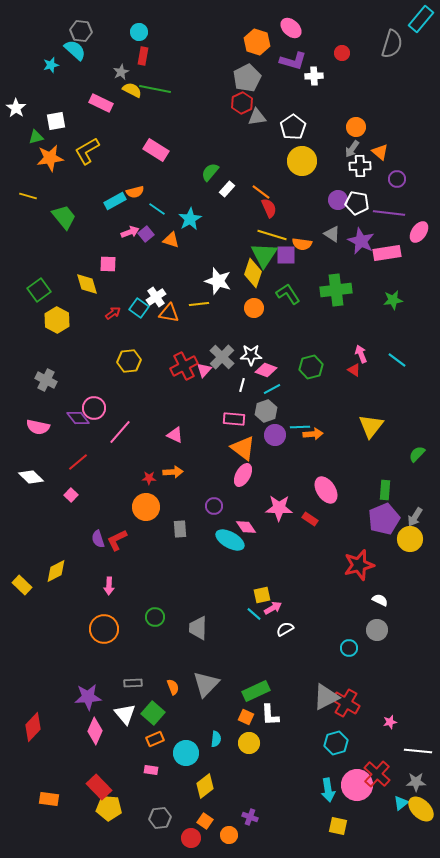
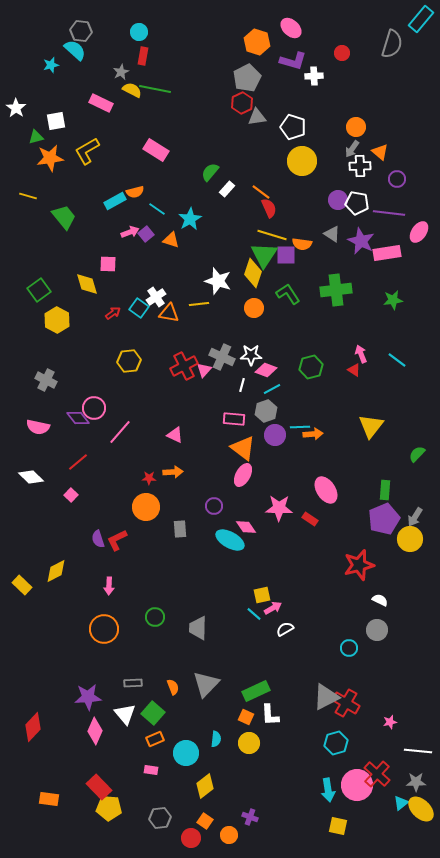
white pentagon at (293, 127): rotated 20 degrees counterclockwise
gray cross at (222, 357): rotated 20 degrees counterclockwise
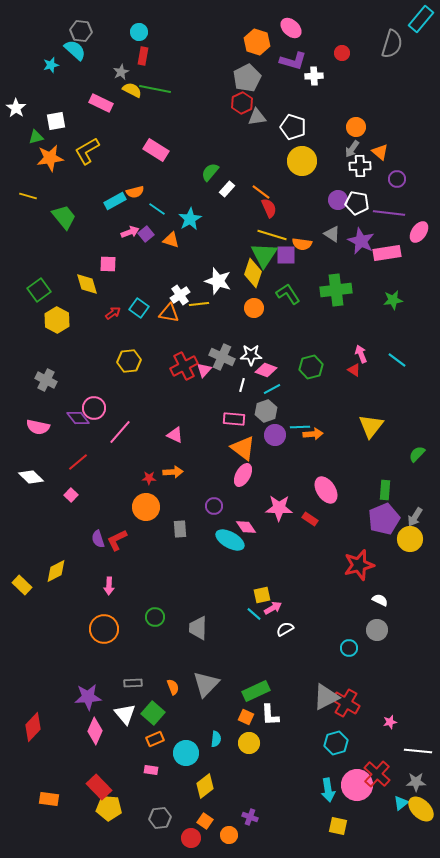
white cross at (156, 297): moved 24 px right, 2 px up
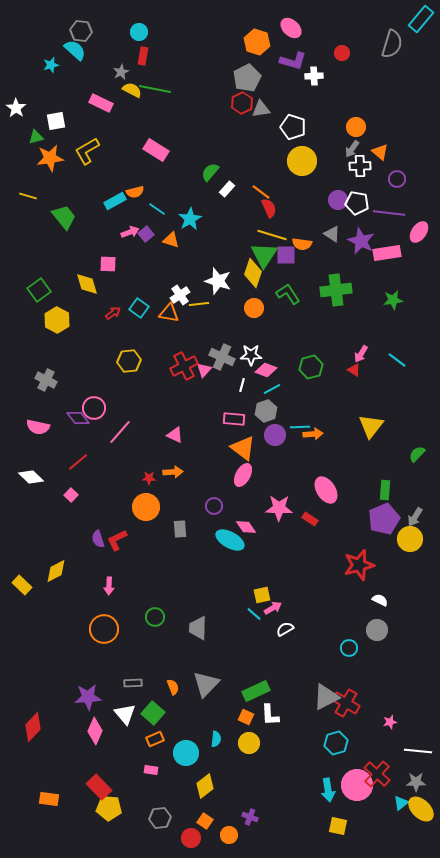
gray triangle at (257, 117): moved 4 px right, 8 px up
pink arrow at (361, 354): rotated 126 degrees counterclockwise
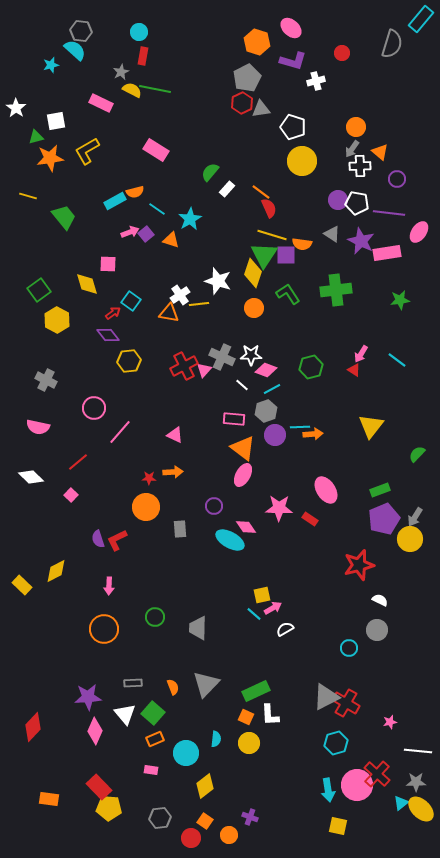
white cross at (314, 76): moved 2 px right, 5 px down; rotated 12 degrees counterclockwise
green star at (393, 300): moved 7 px right
cyan square at (139, 308): moved 8 px left, 7 px up
white line at (242, 385): rotated 64 degrees counterclockwise
purple diamond at (78, 418): moved 30 px right, 83 px up
green rectangle at (385, 490): moved 5 px left; rotated 66 degrees clockwise
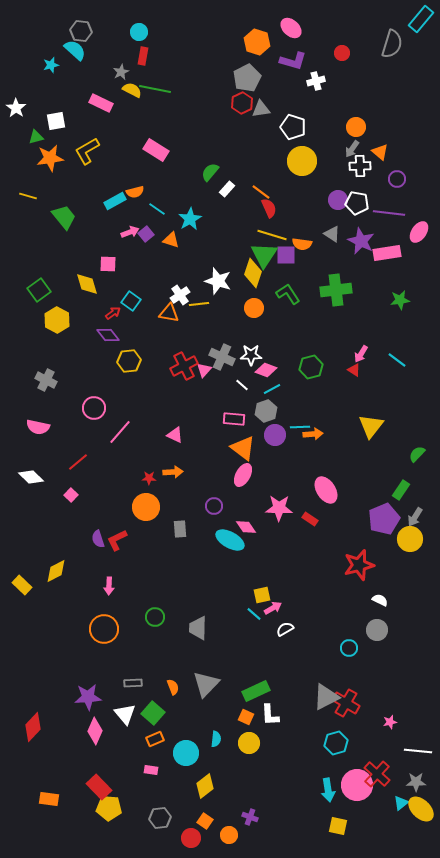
green rectangle at (380, 490): moved 21 px right; rotated 36 degrees counterclockwise
